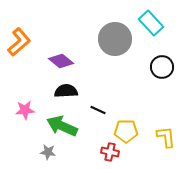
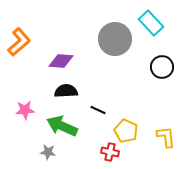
purple diamond: rotated 35 degrees counterclockwise
yellow pentagon: rotated 25 degrees clockwise
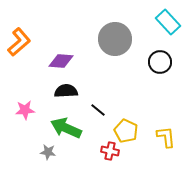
cyan rectangle: moved 17 px right, 1 px up
black circle: moved 2 px left, 5 px up
black line: rotated 14 degrees clockwise
green arrow: moved 4 px right, 2 px down
red cross: moved 1 px up
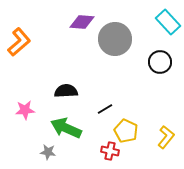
purple diamond: moved 21 px right, 39 px up
black line: moved 7 px right, 1 px up; rotated 70 degrees counterclockwise
yellow L-shape: rotated 45 degrees clockwise
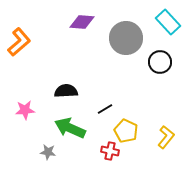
gray circle: moved 11 px right, 1 px up
green arrow: moved 4 px right
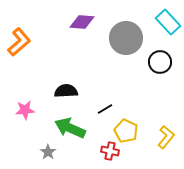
gray star: rotated 28 degrees clockwise
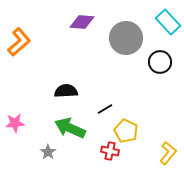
pink star: moved 10 px left, 13 px down
yellow L-shape: moved 2 px right, 16 px down
